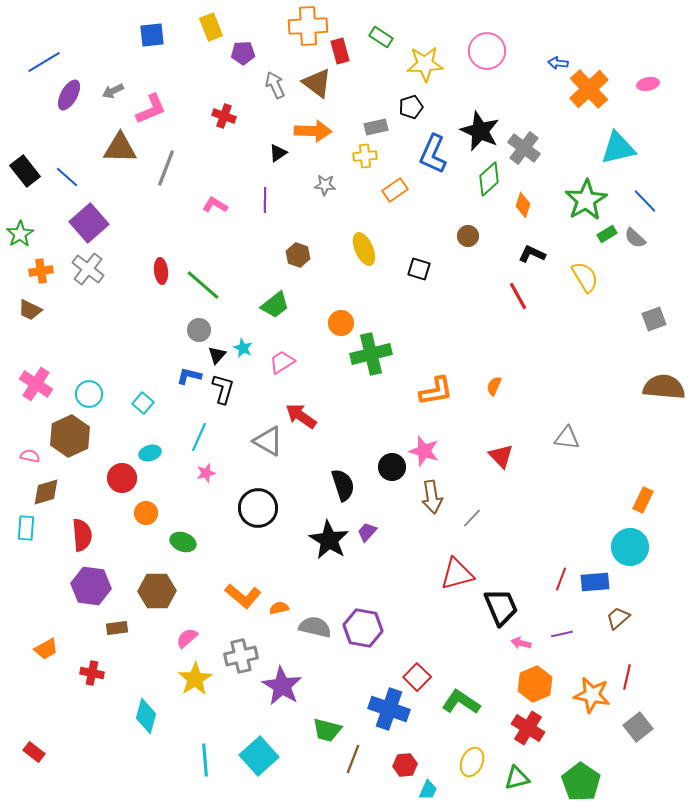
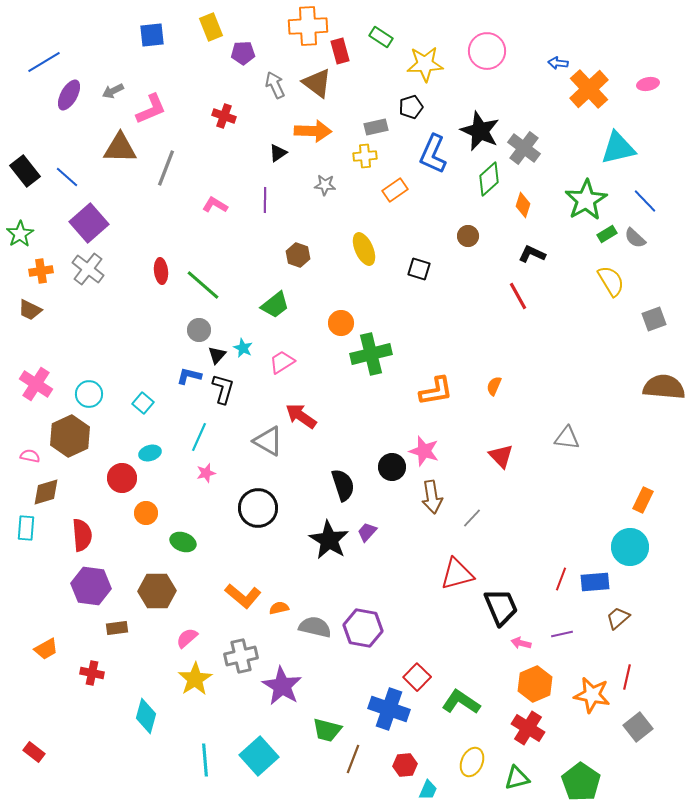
yellow semicircle at (585, 277): moved 26 px right, 4 px down
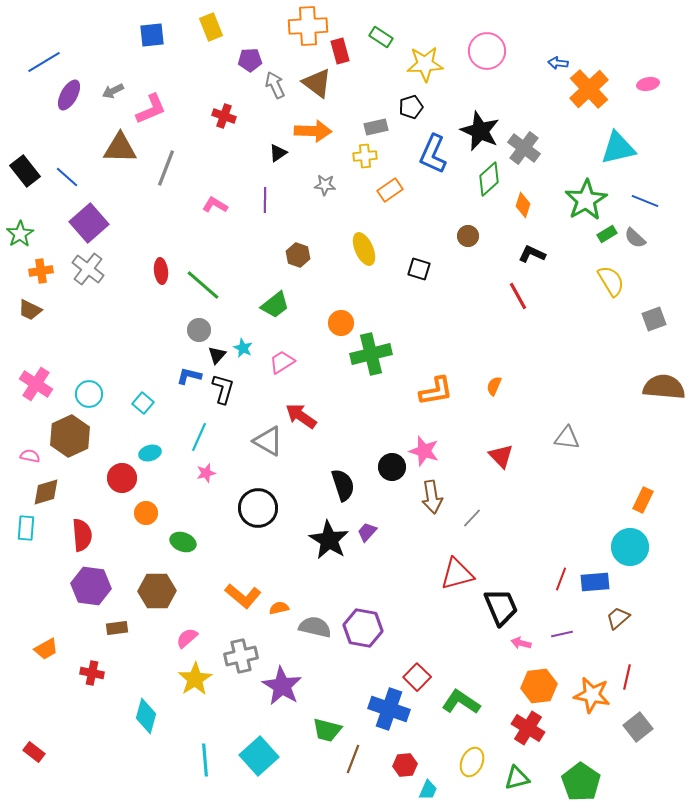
purple pentagon at (243, 53): moved 7 px right, 7 px down
orange rectangle at (395, 190): moved 5 px left
blue line at (645, 201): rotated 24 degrees counterclockwise
orange hexagon at (535, 684): moved 4 px right, 2 px down; rotated 16 degrees clockwise
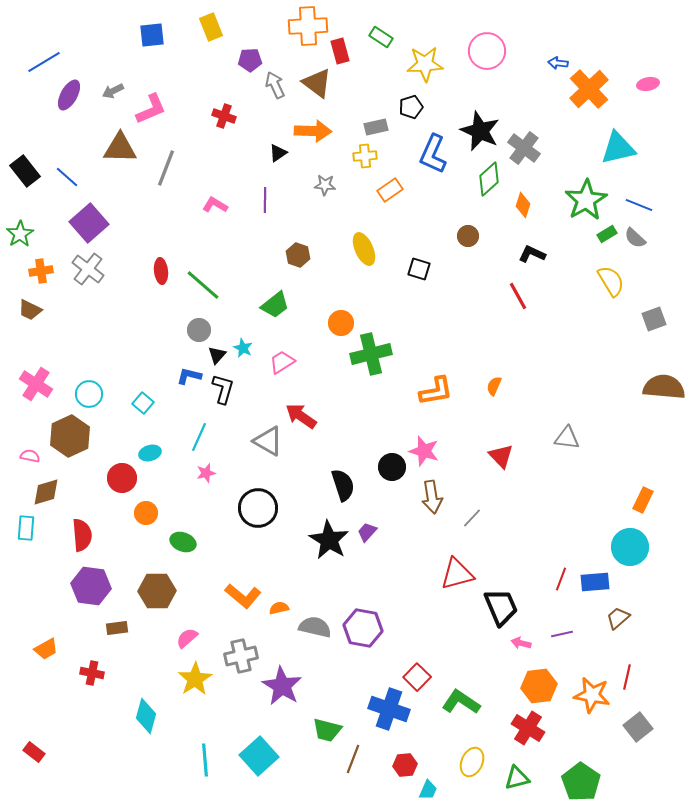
blue line at (645, 201): moved 6 px left, 4 px down
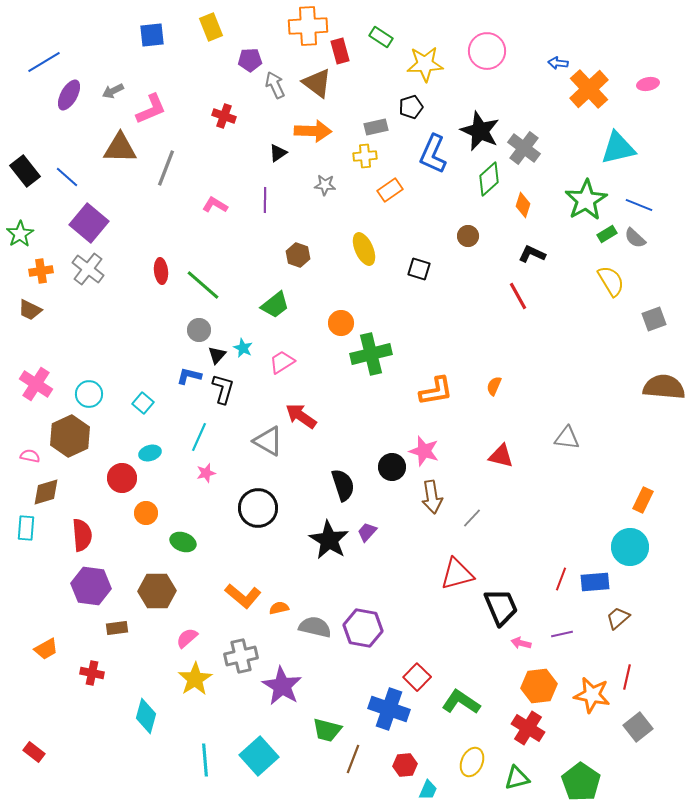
purple square at (89, 223): rotated 9 degrees counterclockwise
red triangle at (501, 456): rotated 32 degrees counterclockwise
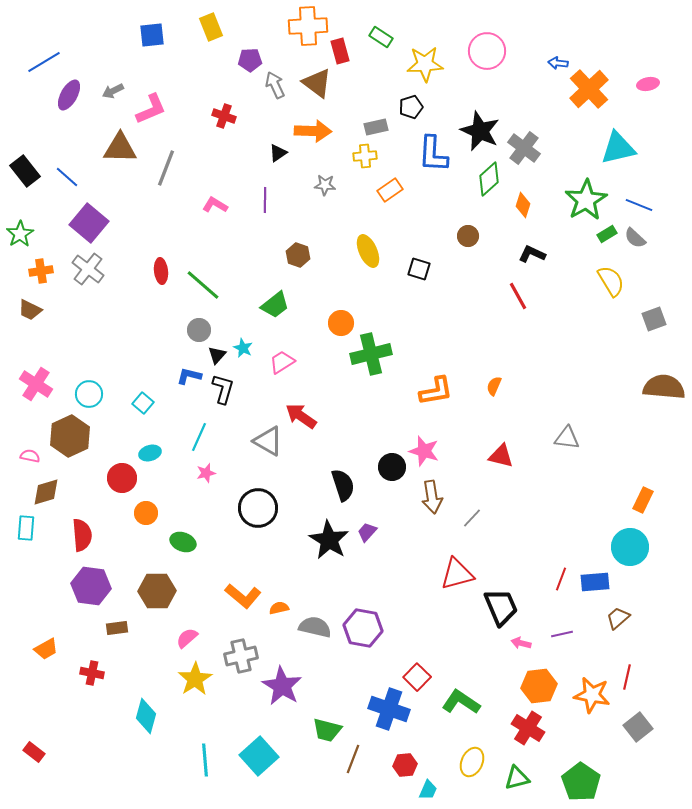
blue L-shape at (433, 154): rotated 21 degrees counterclockwise
yellow ellipse at (364, 249): moved 4 px right, 2 px down
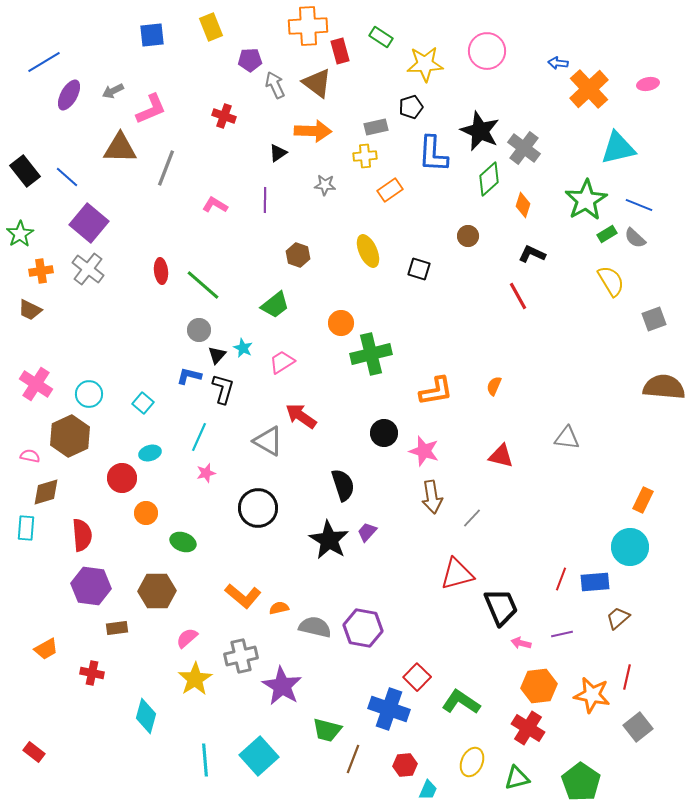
black circle at (392, 467): moved 8 px left, 34 px up
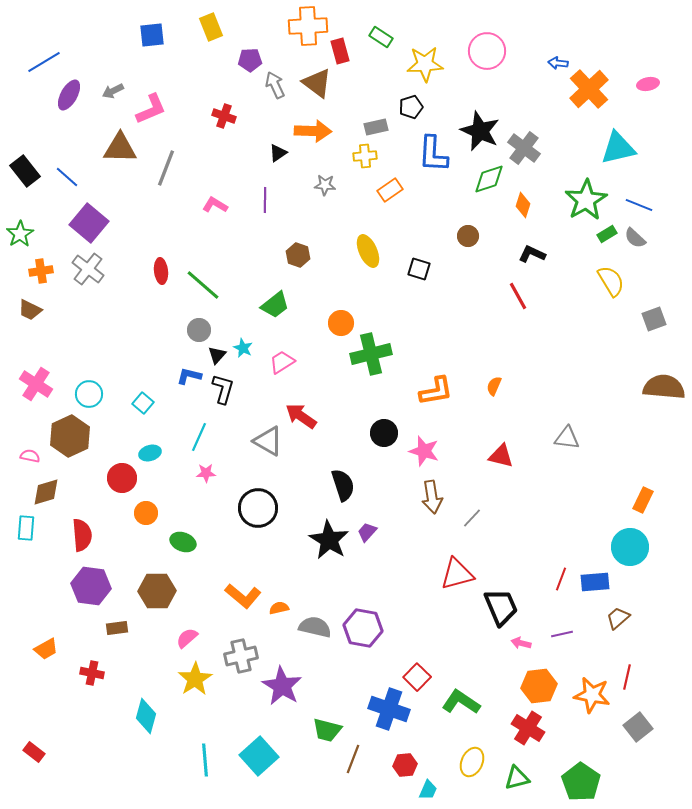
green diamond at (489, 179): rotated 24 degrees clockwise
pink star at (206, 473): rotated 12 degrees clockwise
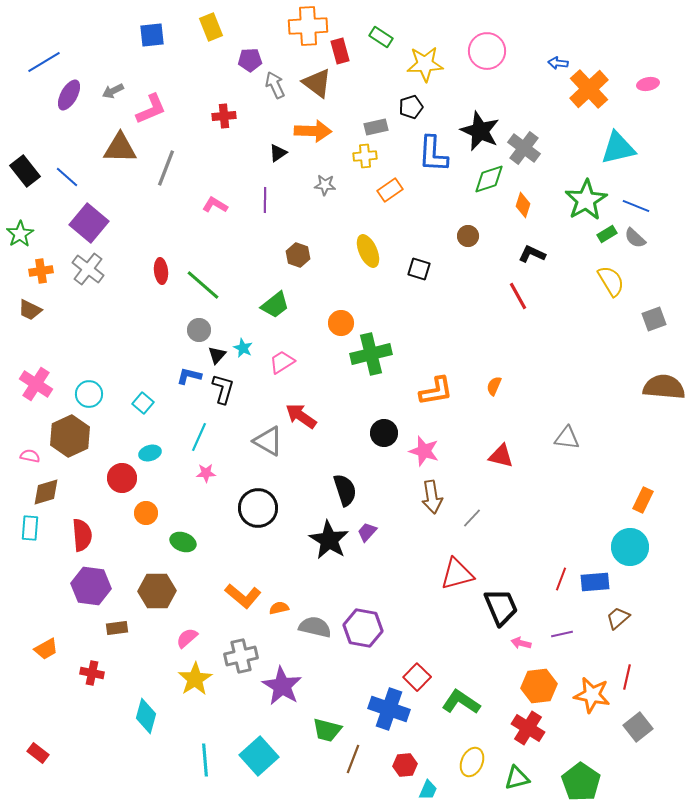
red cross at (224, 116): rotated 25 degrees counterclockwise
blue line at (639, 205): moved 3 px left, 1 px down
black semicircle at (343, 485): moved 2 px right, 5 px down
cyan rectangle at (26, 528): moved 4 px right
red rectangle at (34, 752): moved 4 px right, 1 px down
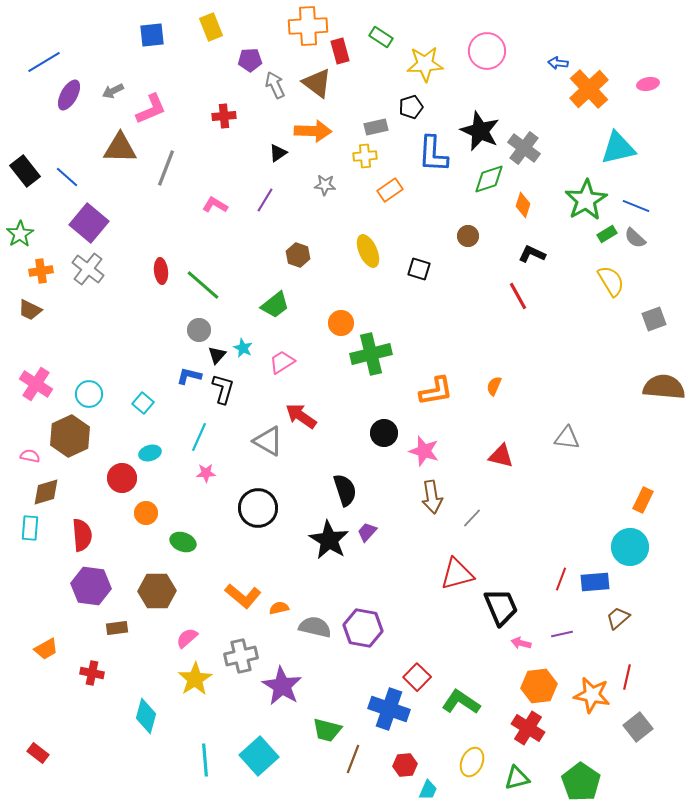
purple line at (265, 200): rotated 30 degrees clockwise
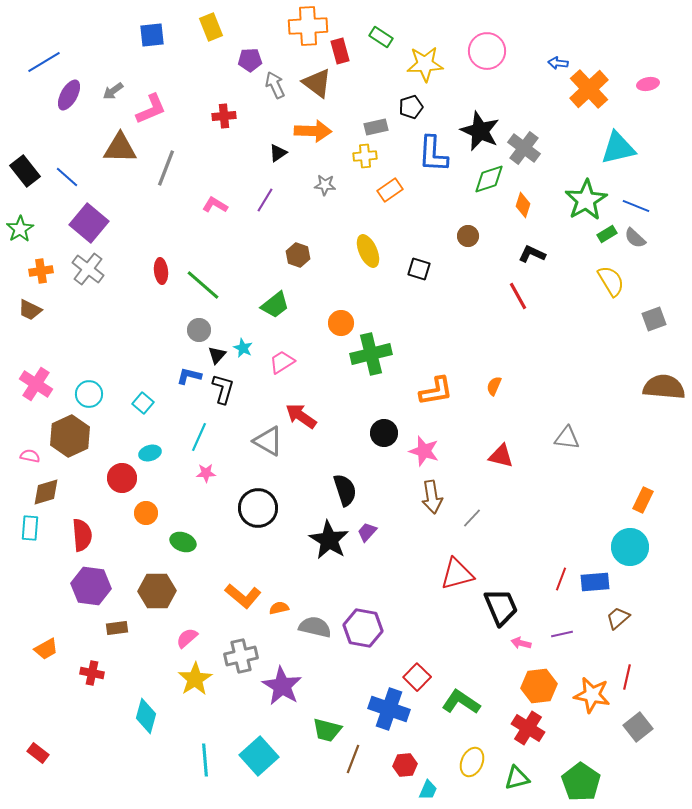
gray arrow at (113, 91): rotated 10 degrees counterclockwise
green star at (20, 234): moved 5 px up
